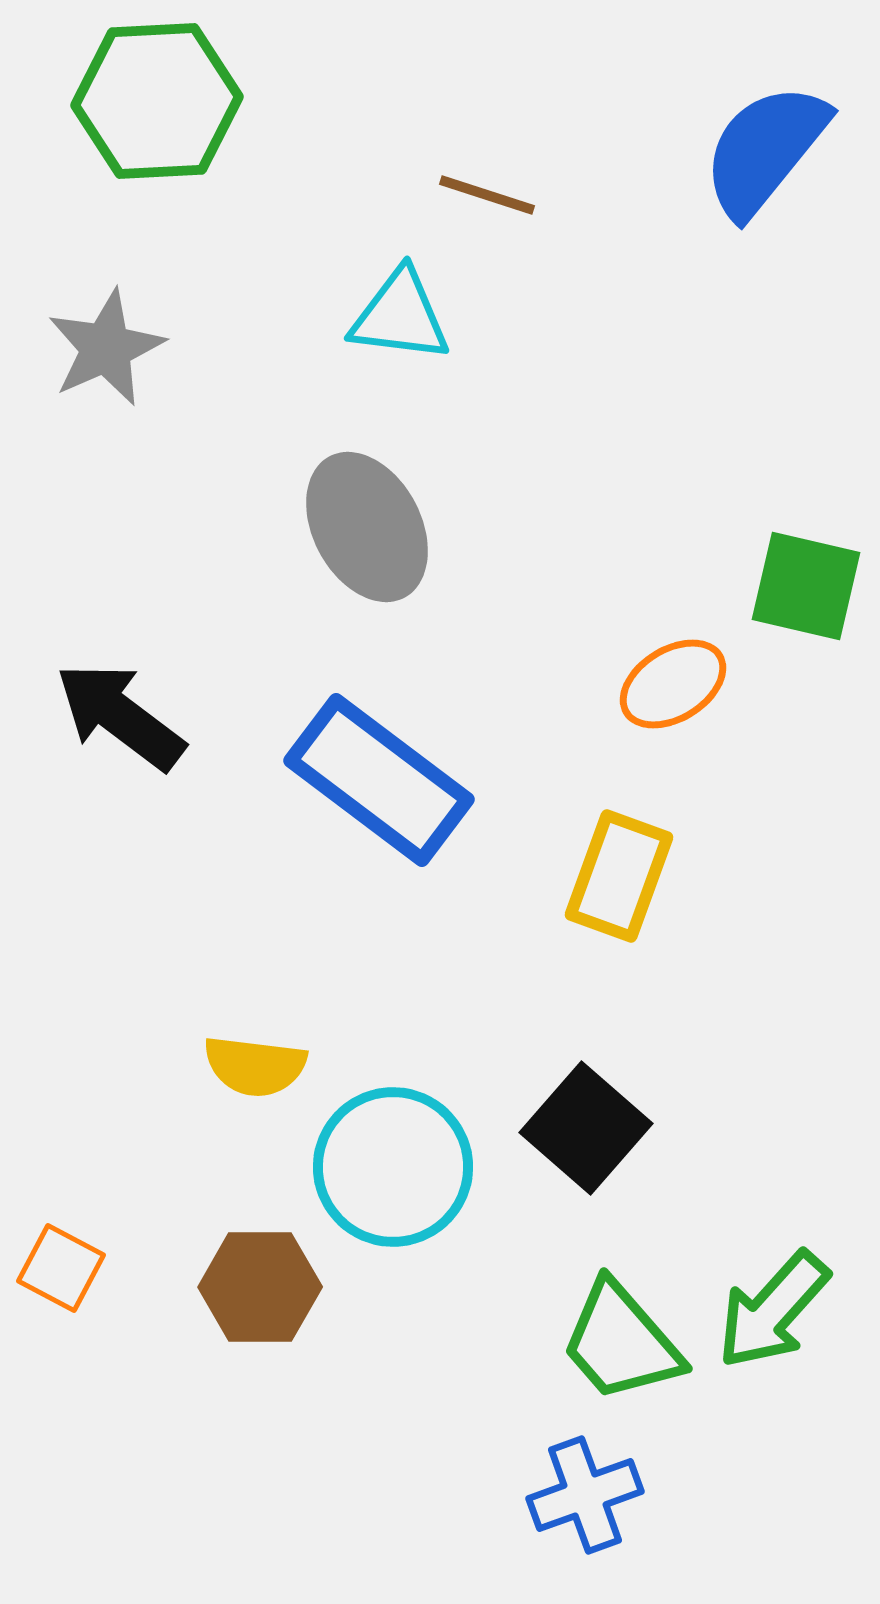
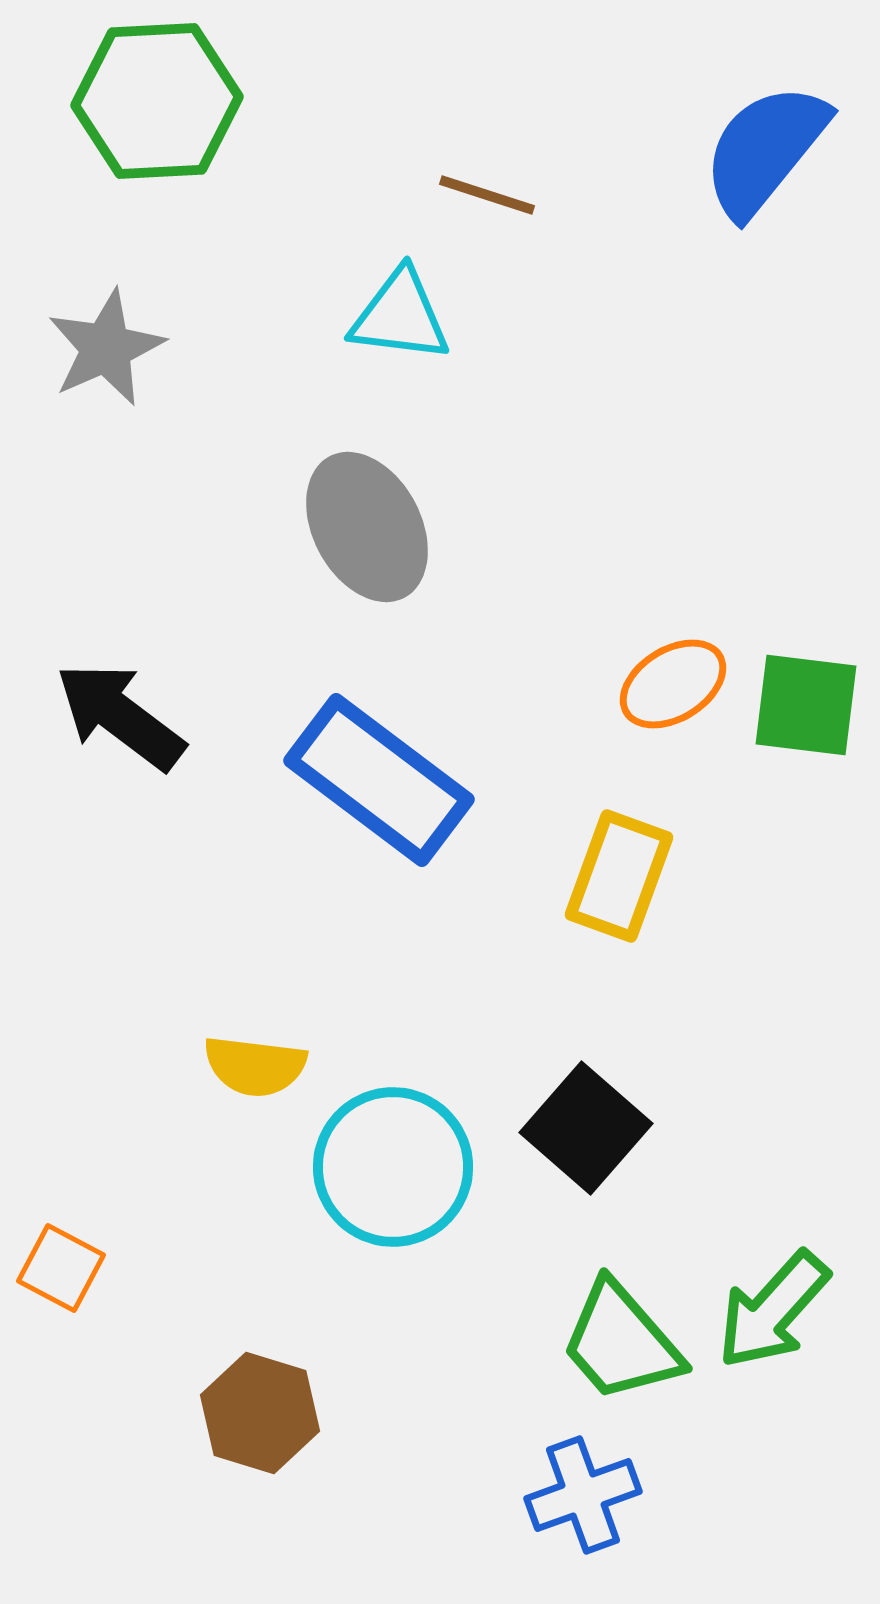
green square: moved 119 px down; rotated 6 degrees counterclockwise
brown hexagon: moved 126 px down; rotated 17 degrees clockwise
blue cross: moved 2 px left
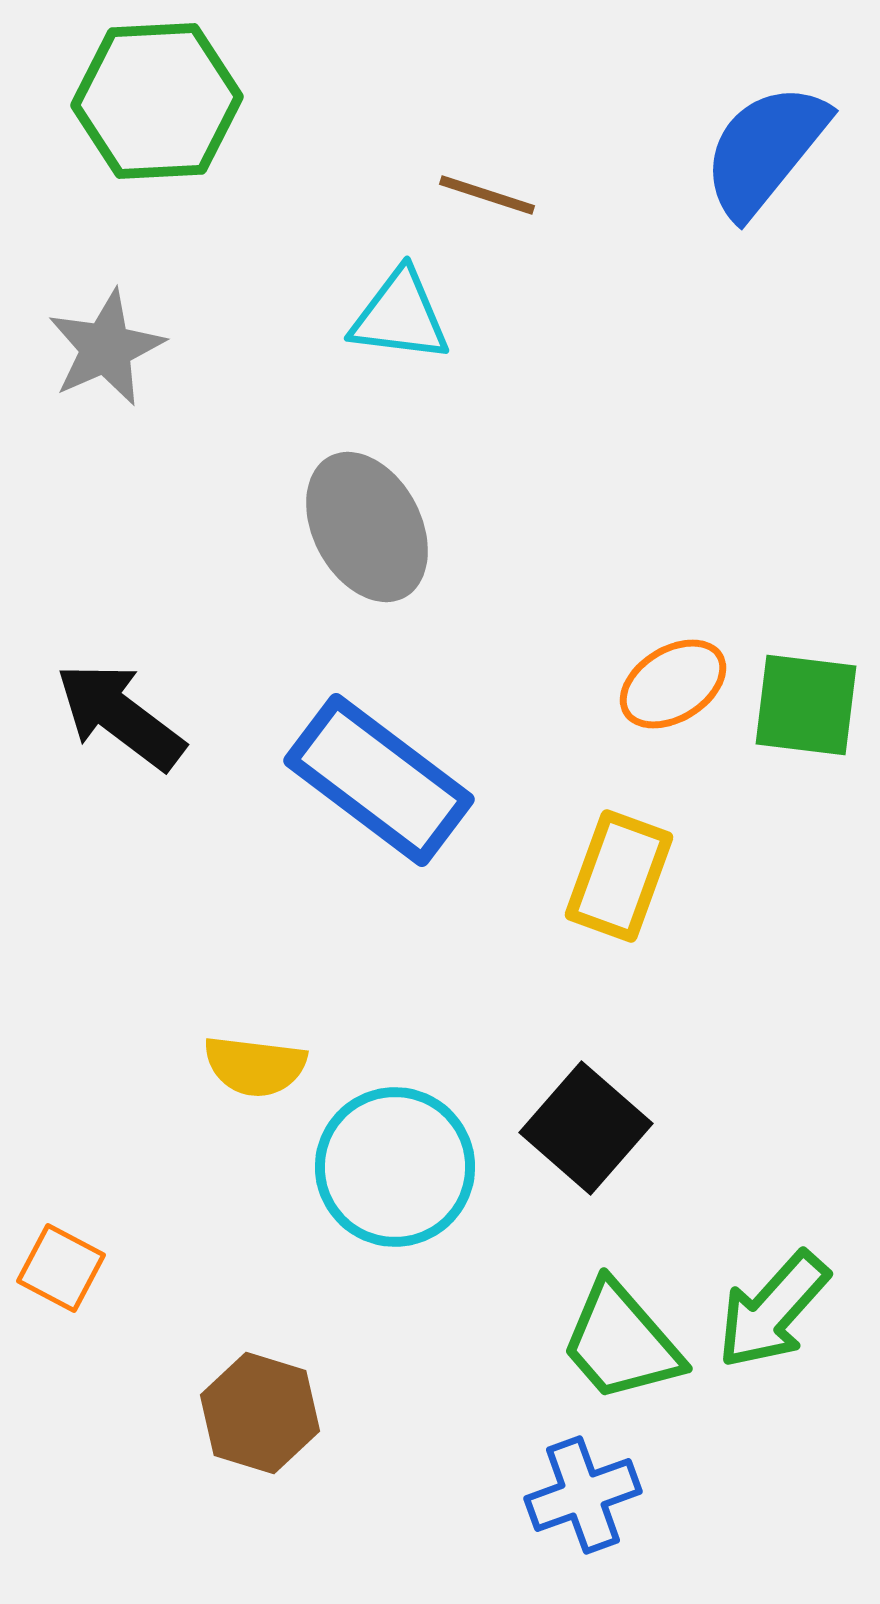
cyan circle: moved 2 px right
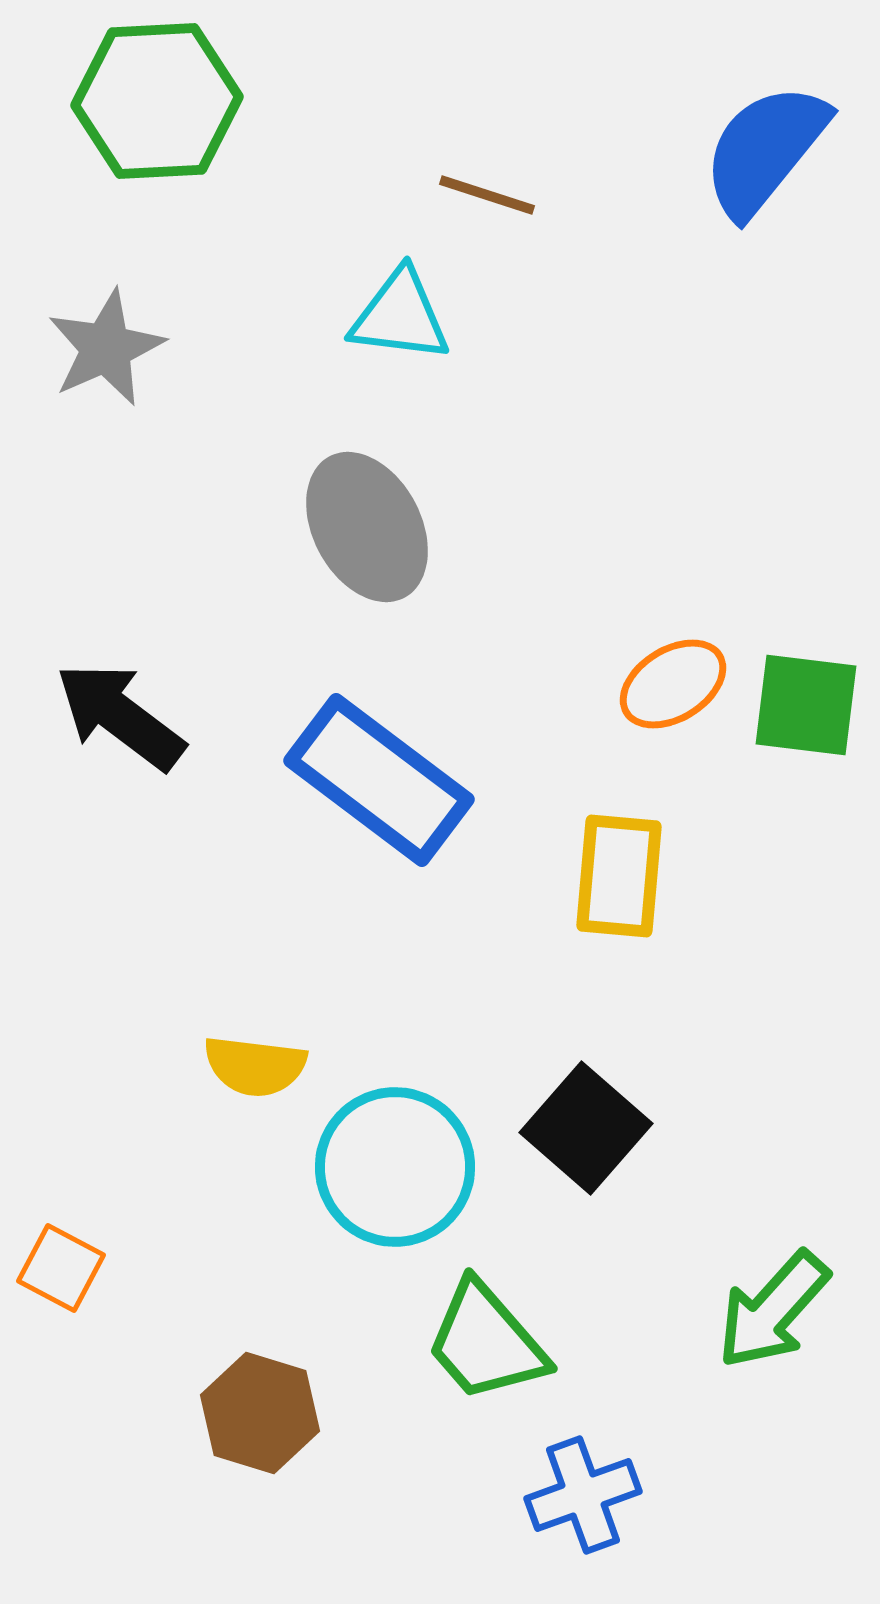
yellow rectangle: rotated 15 degrees counterclockwise
green trapezoid: moved 135 px left
